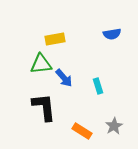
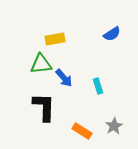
blue semicircle: rotated 24 degrees counterclockwise
black L-shape: rotated 8 degrees clockwise
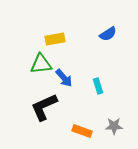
blue semicircle: moved 4 px left
black L-shape: rotated 116 degrees counterclockwise
gray star: rotated 30 degrees clockwise
orange rectangle: rotated 12 degrees counterclockwise
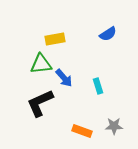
black L-shape: moved 4 px left, 4 px up
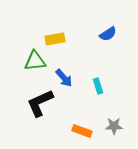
green triangle: moved 6 px left, 3 px up
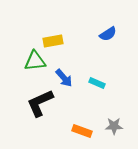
yellow rectangle: moved 2 px left, 2 px down
cyan rectangle: moved 1 px left, 3 px up; rotated 49 degrees counterclockwise
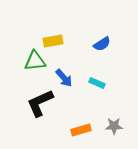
blue semicircle: moved 6 px left, 10 px down
orange rectangle: moved 1 px left, 1 px up; rotated 36 degrees counterclockwise
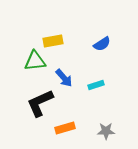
cyan rectangle: moved 1 px left, 2 px down; rotated 42 degrees counterclockwise
gray star: moved 8 px left, 5 px down
orange rectangle: moved 16 px left, 2 px up
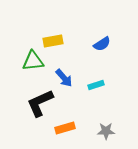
green triangle: moved 2 px left
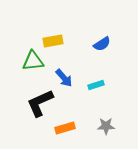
gray star: moved 5 px up
